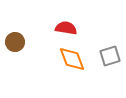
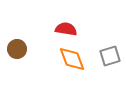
red semicircle: moved 1 px down
brown circle: moved 2 px right, 7 px down
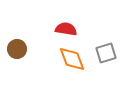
gray square: moved 4 px left, 3 px up
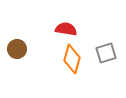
orange diamond: rotated 36 degrees clockwise
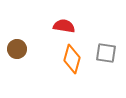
red semicircle: moved 2 px left, 3 px up
gray square: rotated 25 degrees clockwise
